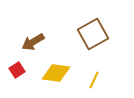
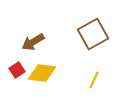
yellow diamond: moved 14 px left
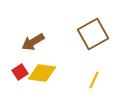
red square: moved 3 px right, 2 px down
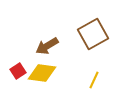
brown arrow: moved 14 px right, 4 px down
red square: moved 2 px left, 1 px up
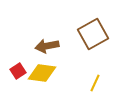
brown arrow: rotated 20 degrees clockwise
yellow line: moved 1 px right, 3 px down
